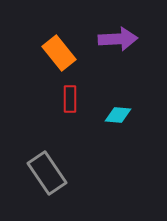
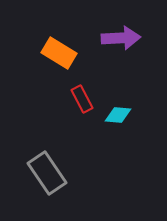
purple arrow: moved 3 px right, 1 px up
orange rectangle: rotated 20 degrees counterclockwise
red rectangle: moved 12 px right; rotated 28 degrees counterclockwise
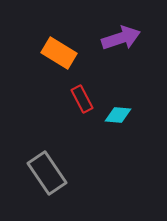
purple arrow: rotated 15 degrees counterclockwise
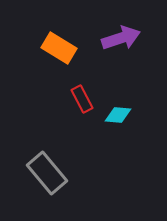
orange rectangle: moved 5 px up
gray rectangle: rotated 6 degrees counterclockwise
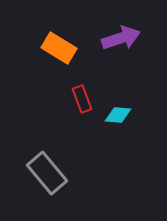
red rectangle: rotated 8 degrees clockwise
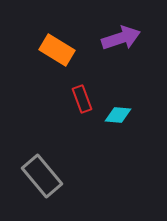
orange rectangle: moved 2 px left, 2 px down
gray rectangle: moved 5 px left, 3 px down
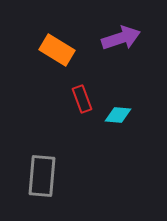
gray rectangle: rotated 45 degrees clockwise
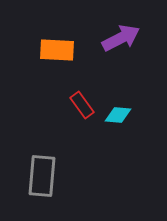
purple arrow: rotated 9 degrees counterclockwise
orange rectangle: rotated 28 degrees counterclockwise
red rectangle: moved 6 px down; rotated 16 degrees counterclockwise
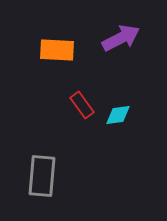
cyan diamond: rotated 12 degrees counterclockwise
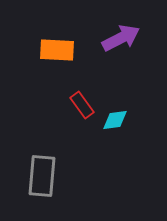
cyan diamond: moved 3 px left, 5 px down
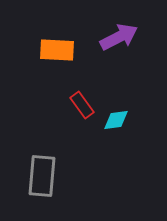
purple arrow: moved 2 px left, 1 px up
cyan diamond: moved 1 px right
